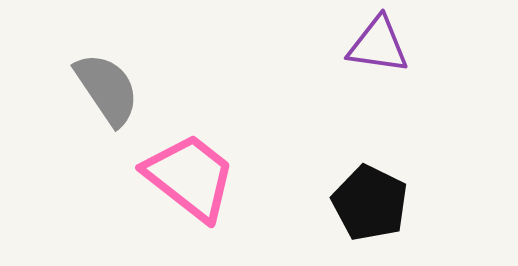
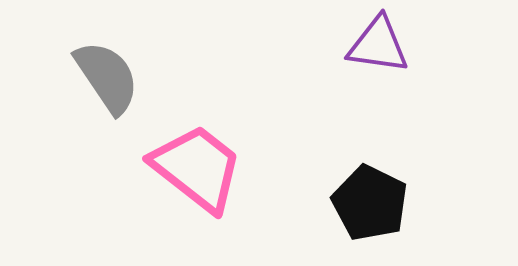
gray semicircle: moved 12 px up
pink trapezoid: moved 7 px right, 9 px up
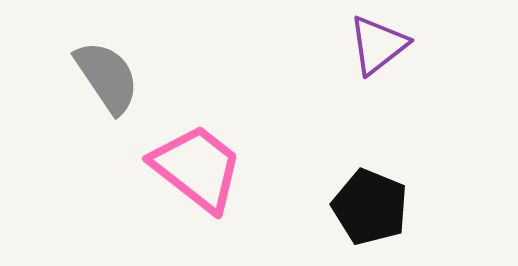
purple triangle: rotated 46 degrees counterclockwise
black pentagon: moved 4 px down; rotated 4 degrees counterclockwise
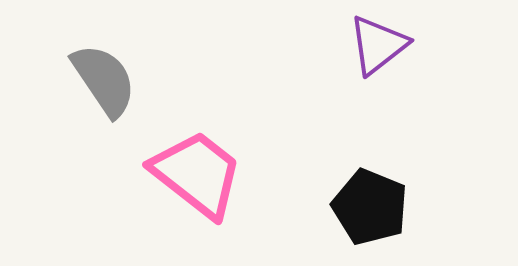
gray semicircle: moved 3 px left, 3 px down
pink trapezoid: moved 6 px down
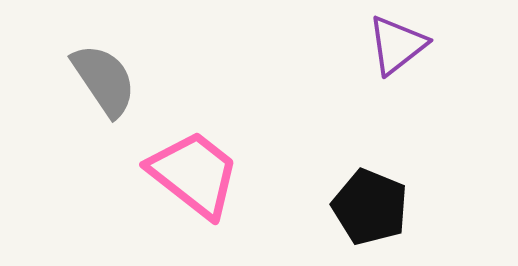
purple triangle: moved 19 px right
pink trapezoid: moved 3 px left
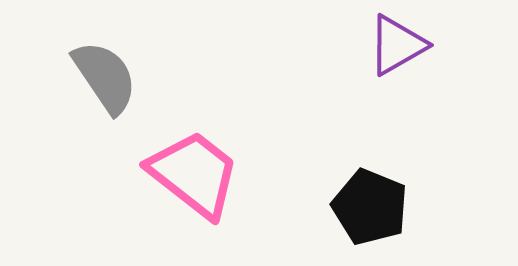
purple triangle: rotated 8 degrees clockwise
gray semicircle: moved 1 px right, 3 px up
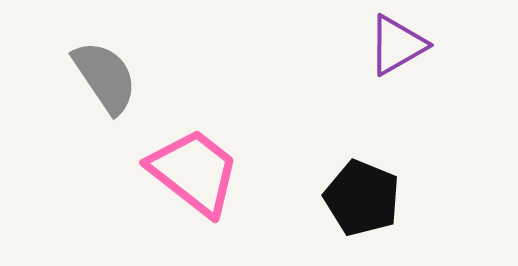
pink trapezoid: moved 2 px up
black pentagon: moved 8 px left, 9 px up
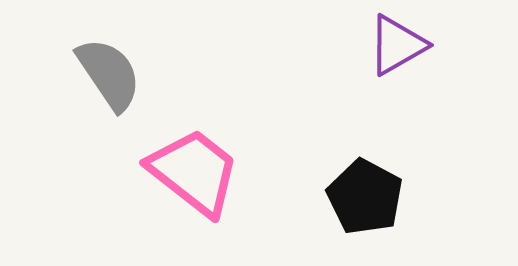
gray semicircle: moved 4 px right, 3 px up
black pentagon: moved 3 px right, 1 px up; rotated 6 degrees clockwise
